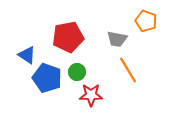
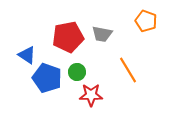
gray trapezoid: moved 15 px left, 5 px up
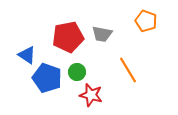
red star: rotated 15 degrees clockwise
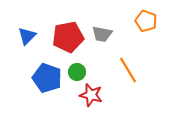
blue triangle: moved 19 px up; rotated 42 degrees clockwise
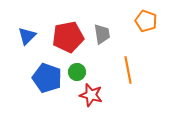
gray trapezoid: rotated 110 degrees counterclockwise
orange line: rotated 20 degrees clockwise
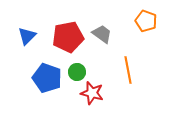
gray trapezoid: rotated 45 degrees counterclockwise
red star: moved 1 px right, 2 px up
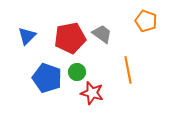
red pentagon: moved 2 px right, 1 px down
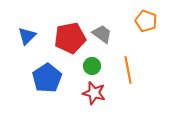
green circle: moved 15 px right, 6 px up
blue pentagon: rotated 20 degrees clockwise
red star: moved 2 px right
